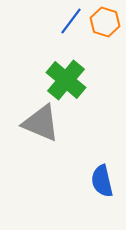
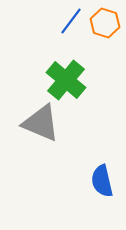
orange hexagon: moved 1 px down
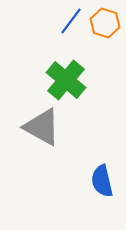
gray triangle: moved 1 px right, 4 px down; rotated 6 degrees clockwise
